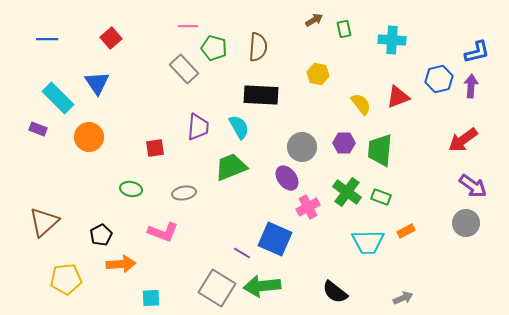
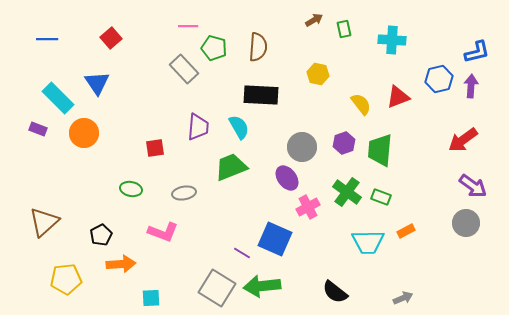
orange circle at (89, 137): moved 5 px left, 4 px up
purple hexagon at (344, 143): rotated 20 degrees counterclockwise
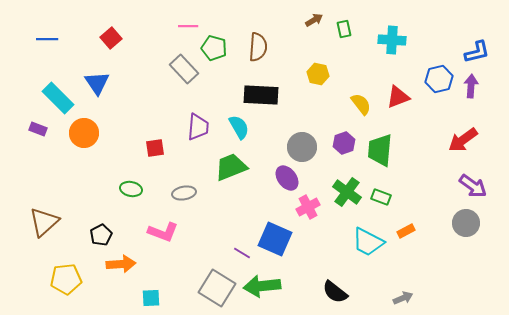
cyan trapezoid at (368, 242): rotated 28 degrees clockwise
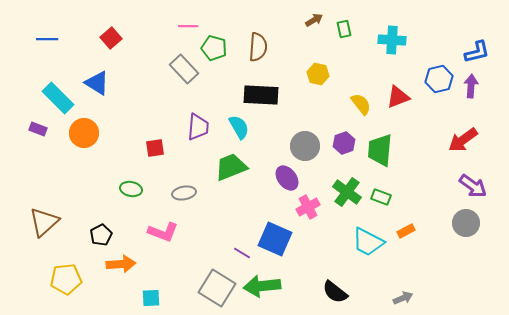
blue triangle at (97, 83): rotated 24 degrees counterclockwise
gray circle at (302, 147): moved 3 px right, 1 px up
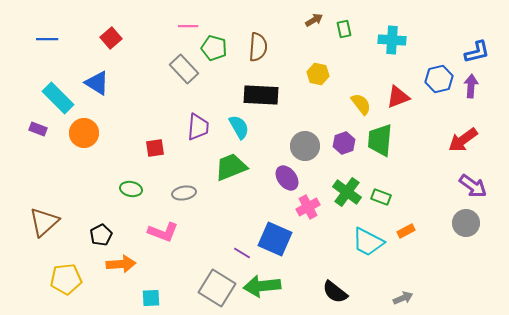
green trapezoid at (380, 150): moved 10 px up
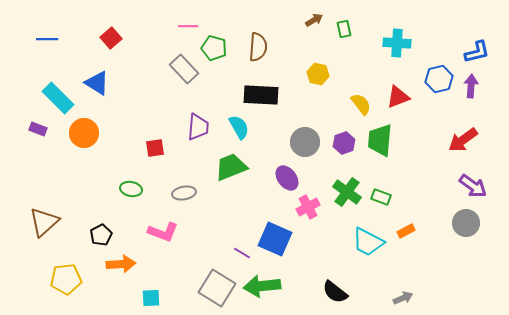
cyan cross at (392, 40): moved 5 px right, 3 px down
gray circle at (305, 146): moved 4 px up
